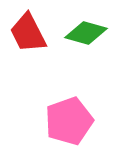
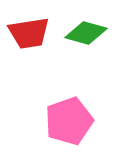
red trapezoid: moved 1 px right; rotated 72 degrees counterclockwise
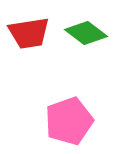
green diamond: rotated 21 degrees clockwise
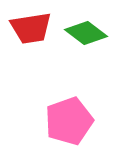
red trapezoid: moved 2 px right, 5 px up
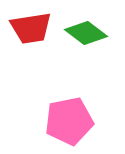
pink pentagon: rotated 9 degrees clockwise
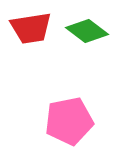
green diamond: moved 1 px right, 2 px up
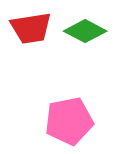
green diamond: moved 2 px left; rotated 9 degrees counterclockwise
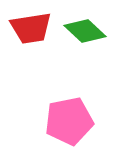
green diamond: rotated 15 degrees clockwise
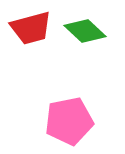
red trapezoid: rotated 6 degrees counterclockwise
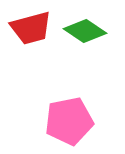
green diamond: rotated 9 degrees counterclockwise
